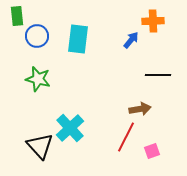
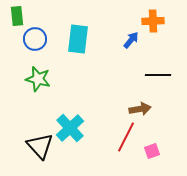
blue circle: moved 2 px left, 3 px down
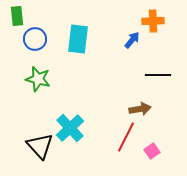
blue arrow: moved 1 px right
pink square: rotated 14 degrees counterclockwise
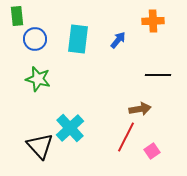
blue arrow: moved 14 px left
